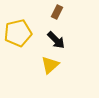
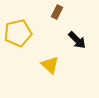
black arrow: moved 21 px right
yellow triangle: rotated 36 degrees counterclockwise
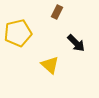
black arrow: moved 1 px left, 3 px down
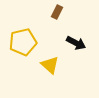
yellow pentagon: moved 5 px right, 9 px down
black arrow: rotated 18 degrees counterclockwise
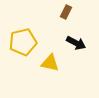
brown rectangle: moved 9 px right
yellow triangle: moved 2 px up; rotated 30 degrees counterclockwise
